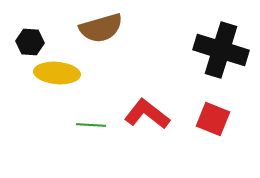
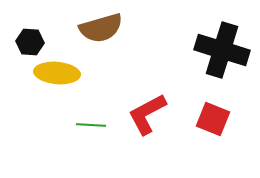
black cross: moved 1 px right
red L-shape: rotated 66 degrees counterclockwise
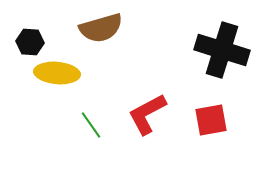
red square: moved 2 px left, 1 px down; rotated 32 degrees counterclockwise
green line: rotated 52 degrees clockwise
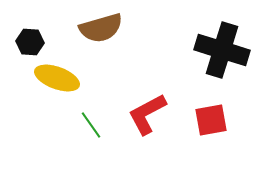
yellow ellipse: moved 5 px down; rotated 15 degrees clockwise
